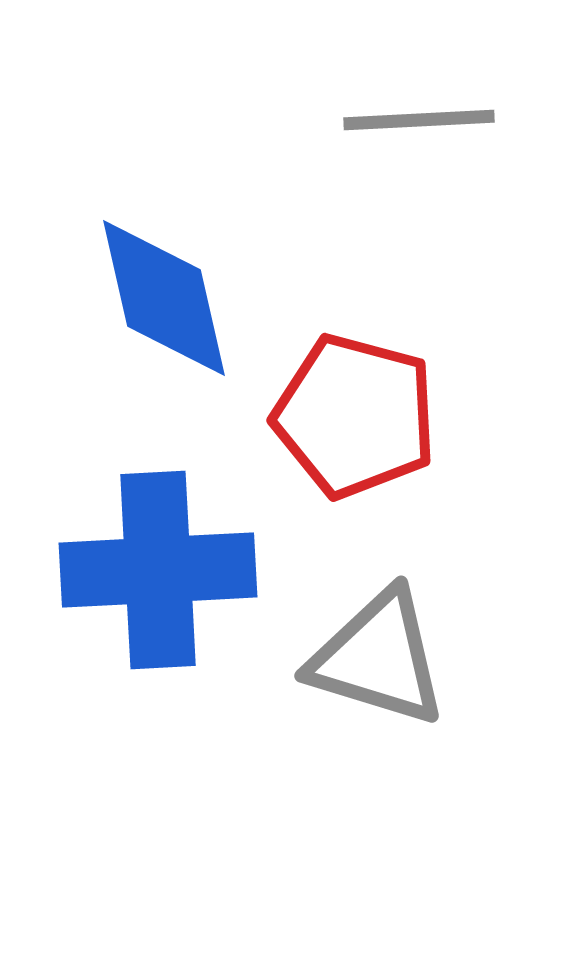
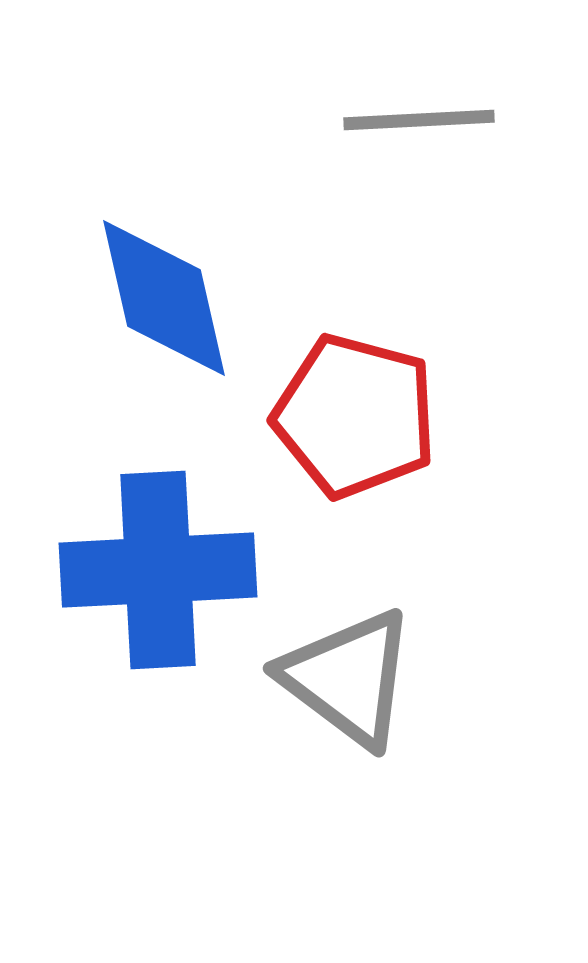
gray triangle: moved 30 px left, 20 px down; rotated 20 degrees clockwise
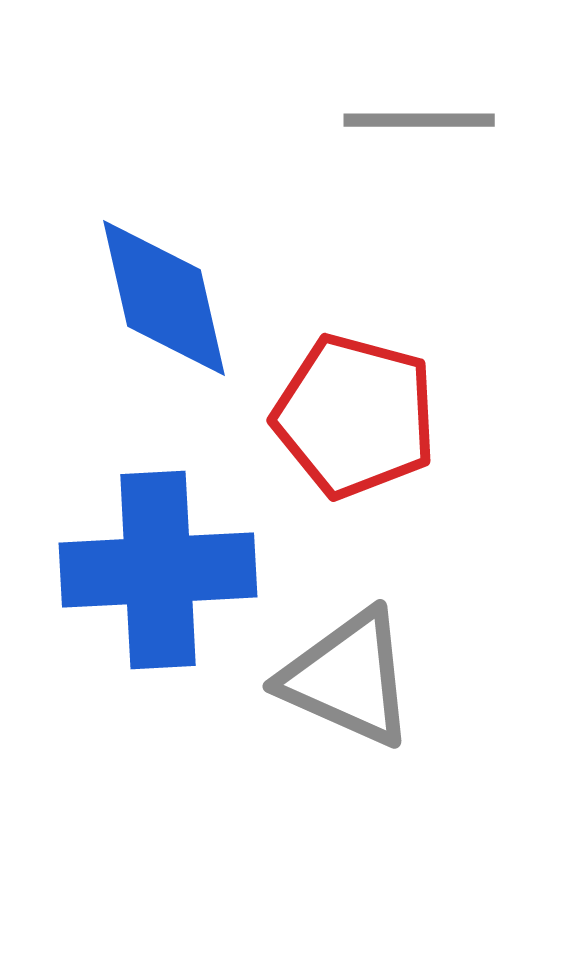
gray line: rotated 3 degrees clockwise
gray triangle: rotated 13 degrees counterclockwise
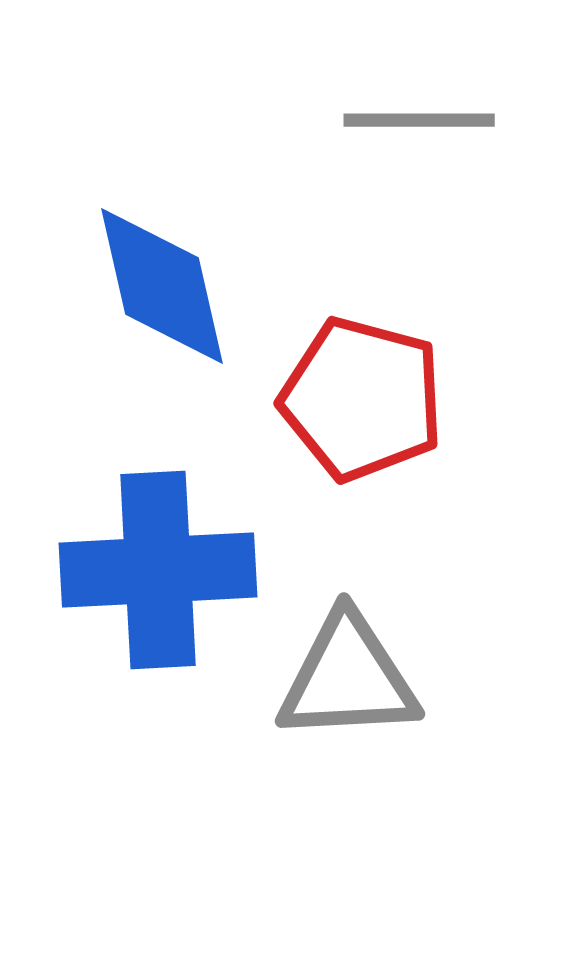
blue diamond: moved 2 px left, 12 px up
red pentagon: moved 7 px right, 17 px up
gray triangle: rotated 27 degrees counterclockwise
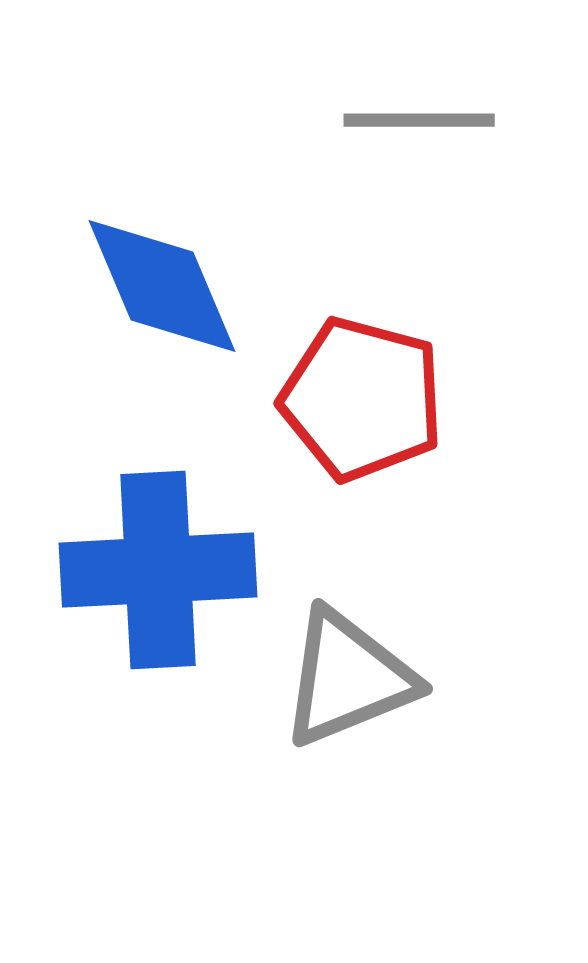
blue diamond: rotated 10 degrees counterclockwise
gray triangle: rotated 19 degrees counterclockwise
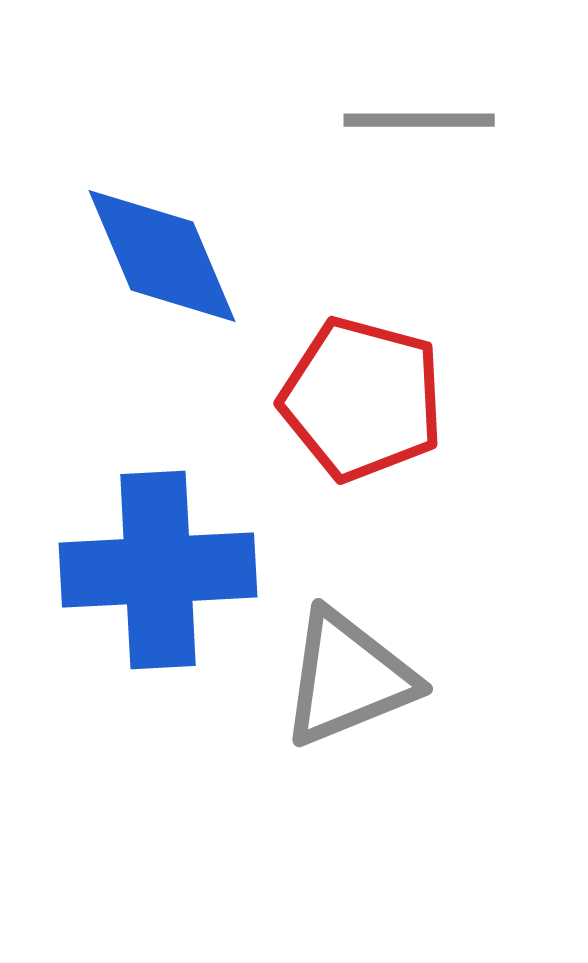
blue diamond: moved 30 px up
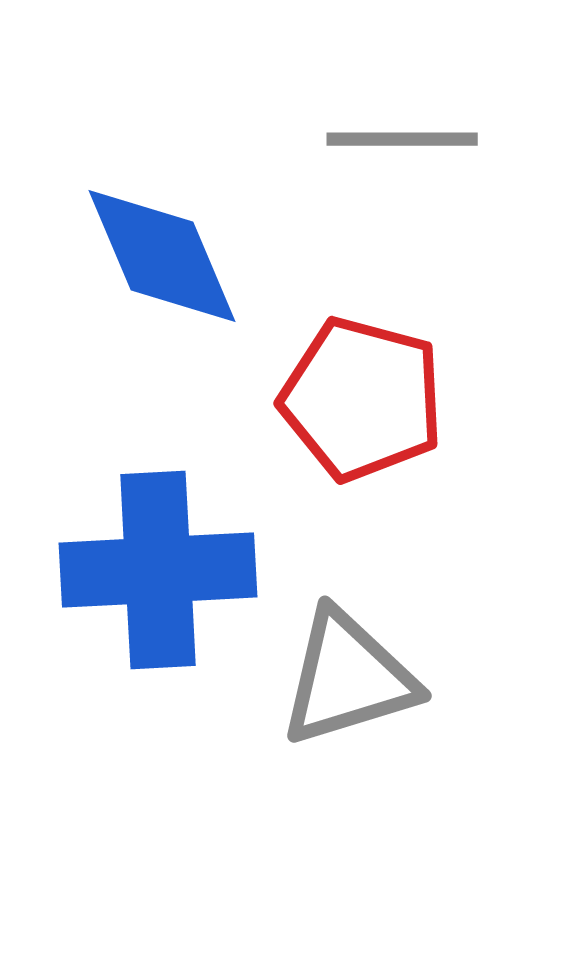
gray line: moved 17 px left, 19 px down
gray triangle: rotated 5 degrees clockwise
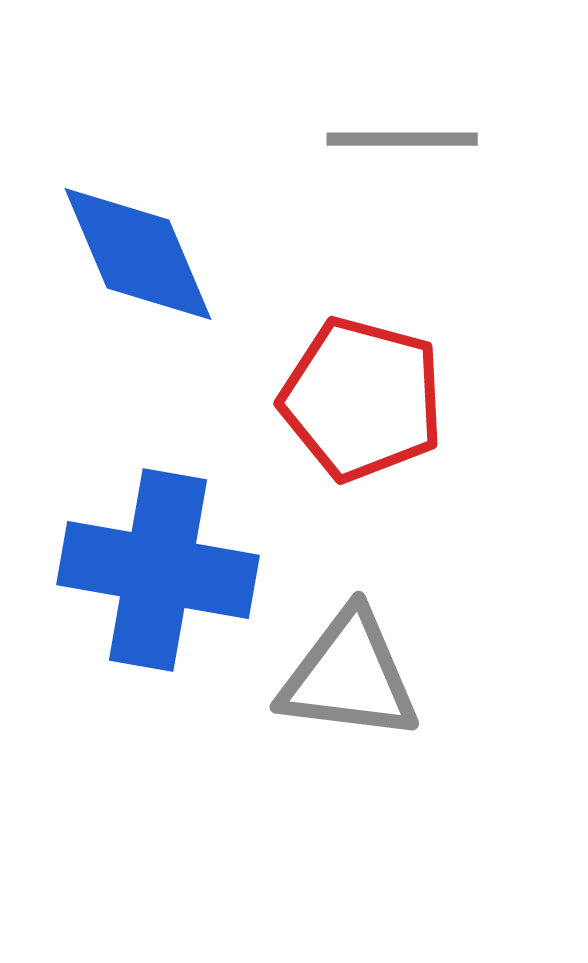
blue diamond: moved 24 px left, 2 px up
blue cross: rotated 13 degrees clockwise
gray triangle: moved 1 px right, 2 px up; rotated 24 degrees clockwise
